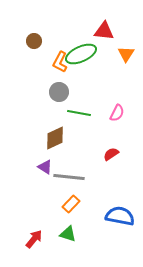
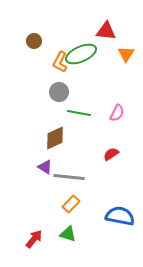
red triangle: moved 2 px right
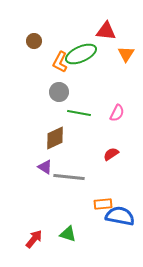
orange rectangle: moved 32 px right; rotated 42 degrees clockwise
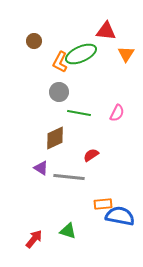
red semicircle: moved 20 px left, 1 px down
purple triangle: moved 4 px left, 1 px down
green triangle: moved 3 px up
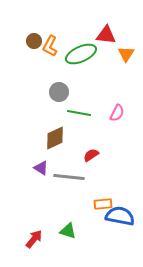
red triangle: moved 4 px down
orange L-shape: moved 10 px left, 16 px up
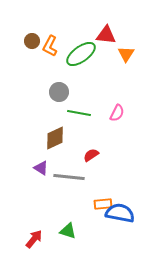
brown circle: moved 2 px left
green ellipse: rotated 12 degrees counterclockwise
blue semicircle: moved 3 px up
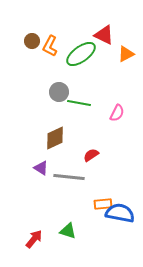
red triangle: moved 2 px left; rotated 20 degrees clockwise
orange triangle: rotated 30 degrees clockwise
green line: moved 10 px up
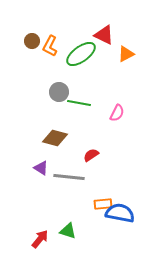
brown diamond: rotated 40 degrees clockwise
red arrow: moved 6 px right
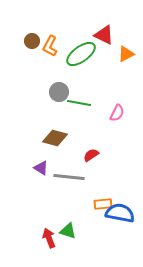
red arrow: moved 9 px right, 1 px up; rotated 60 degrees counterclockwise
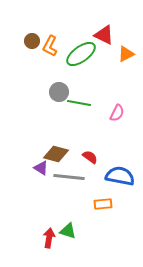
brown diamond: moved 1 px right, 16 px down
red semicircle: moved 1 px left, 2 px down; rotated 70 degrees clockwise
blue semicircle: moved 37 px up
red arrow: rotated 30 degrees clockwise
